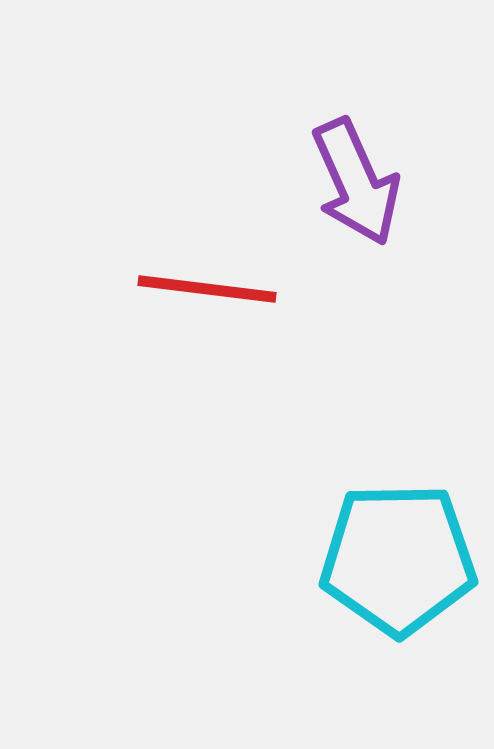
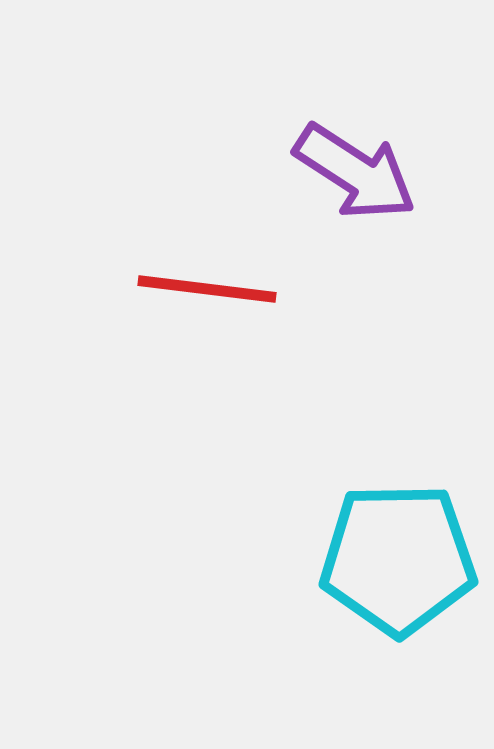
purple arrow: moved 1 px left, 10 px up; rotated 33 degrees counterclockwise
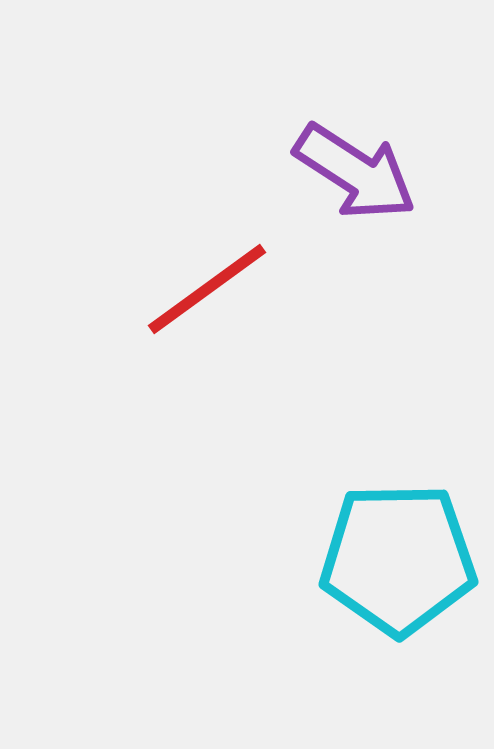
red line: rotated 43 degrees counterclockwise
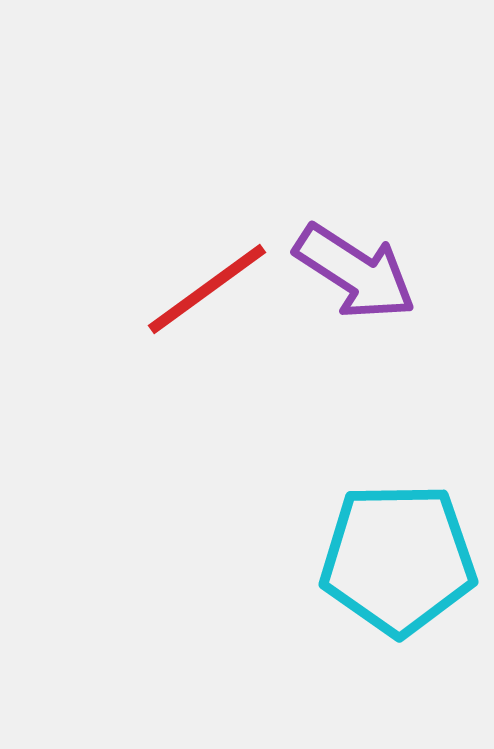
purple arrow: moved 100 px down
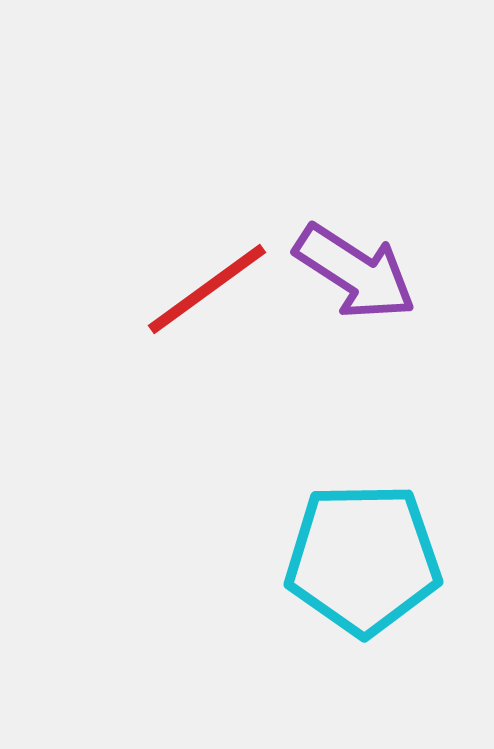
cyan pentagon: moved 35 px left
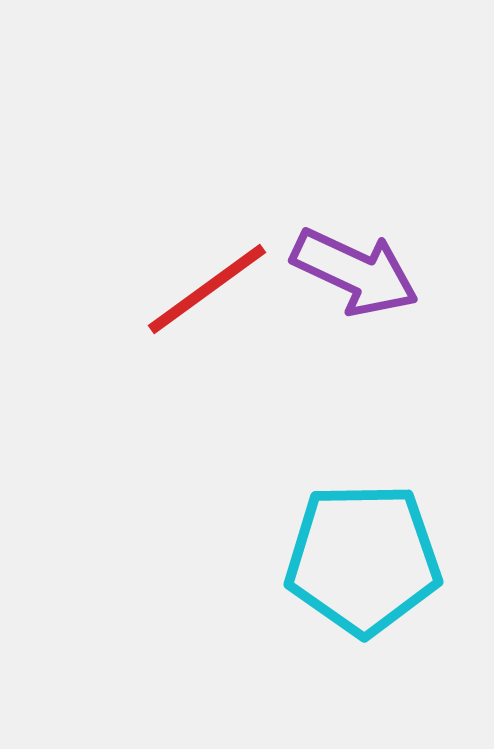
purple arrow: rotated 8 degrees counterclockwise
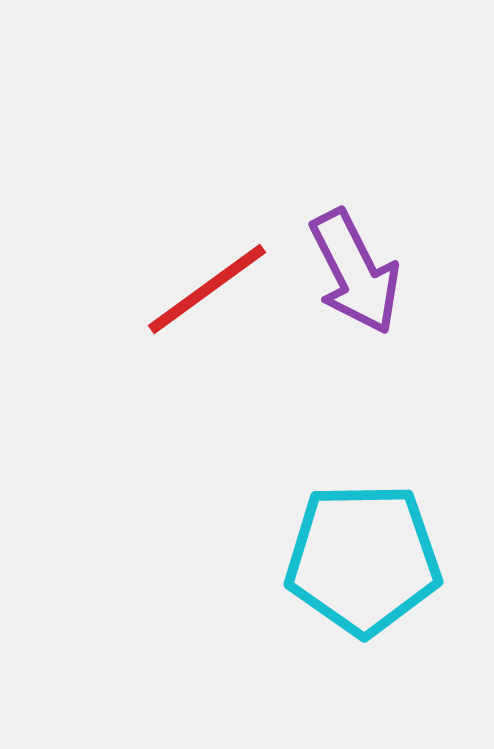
purple arrow: rotated 38 degrees clockwise
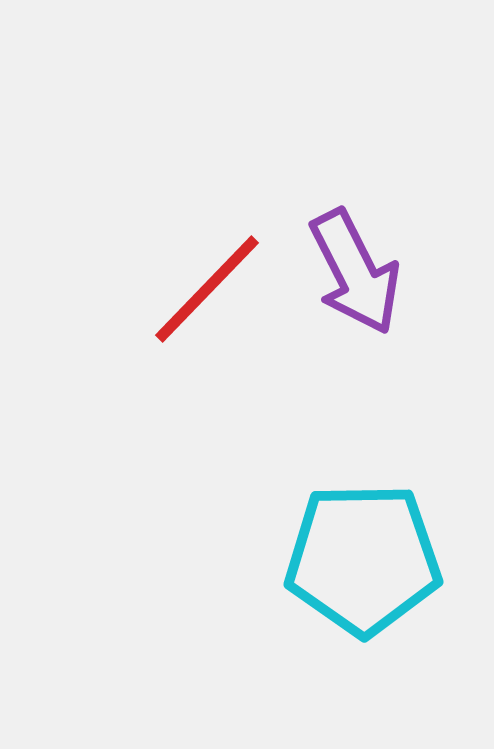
red line: rotated 10 degrees counterclockwise
